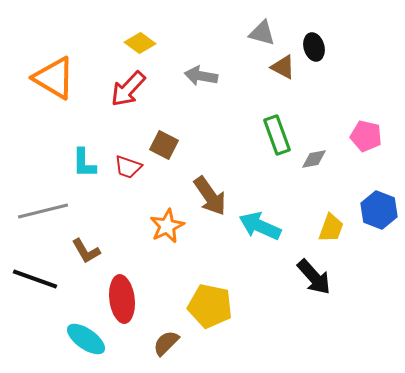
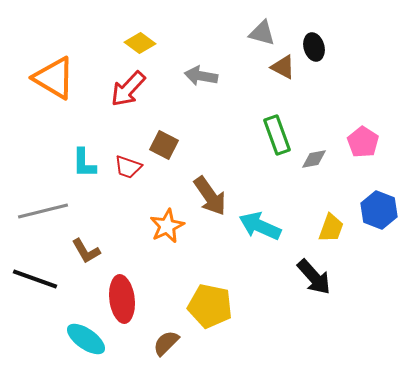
pink pentagon: moved 3 px left, 6 px down; rotated 20 degrees clockwise
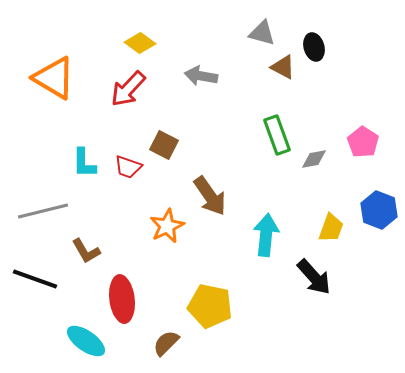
cyan arrow: moved 6 px right, 9 px down; rotated 72 degrees clockwise
cyan ellipse: moved 2 px down
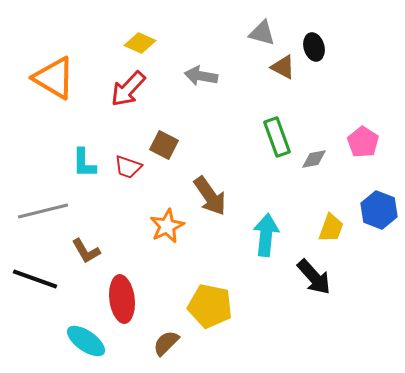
yellow diamond: rotated 12 degrees counterclockwise
green rectangle: moved 2 px down
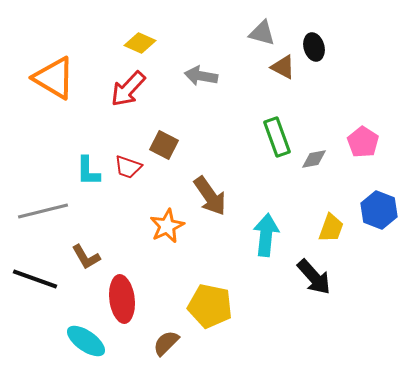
cyan L-shape: moved 4 px right, 8 px down
brown L-shape: moved 6 px down
